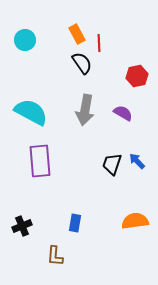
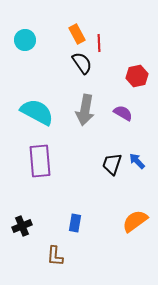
cyan semicircle: moved 6 px right
orange semicircle: rotated 28 degrees counterclockwise
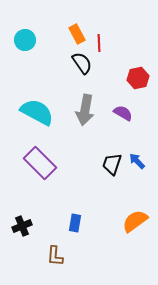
red hexagon: moved 1 px right, 2 px down
purple rectangle: moved 2 px down; rotated 40 degrees counterclockwise
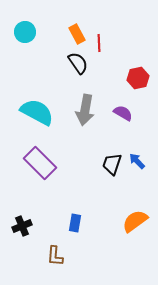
cyan circle: moved 8 px up
black semicircle: moved 4 px left
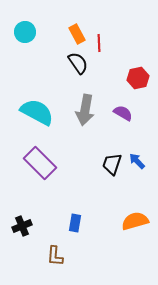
orange semicircle: rotated 20 degrees clockwise
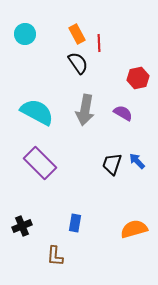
cyan circle: moved 2 px down
orange semicircle: moved 1 px left, 8 px down
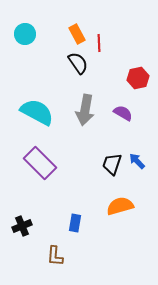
orange semicircle: moved 14 px left, 23 px up
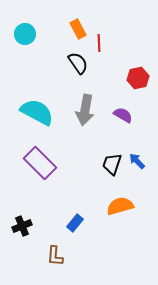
orange rectangle: moved 1 px right, 5 px up
purple semicircle: moved 2 px down
blue rectangle: rotated 30 degrees clockwise
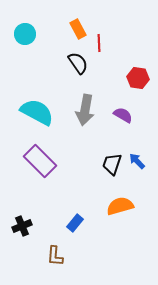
red hexagon: rotated 20 degrees clockwise
purple rectangle: moved 2 px up
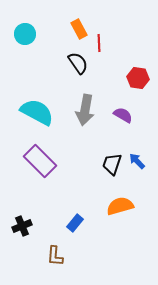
orange rectangle: moved 1 px right
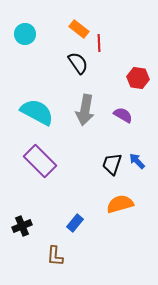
orange rectangle: rotated 24 degrees counterclockwise
orange semicircle: moved 2 px up
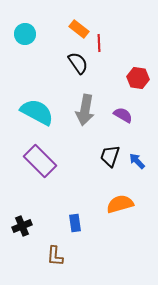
black trapezoid: moved 2 px left, 8 px up
blue rectangle: rotated 48 degrees counterclockwise
